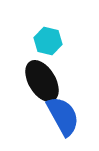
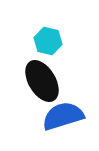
blue semicircle: rotated 78 degrees counterclockwise
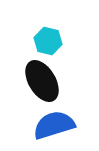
blue semicircle: moved 9 px left, 9 px down
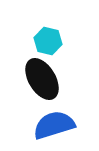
black ellipse: moved 2 px up
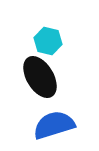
black ellipse: moved 2 px left, 2 px up
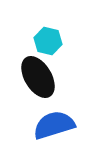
black ellipse: moved 2 px left
